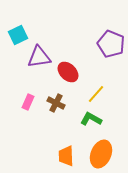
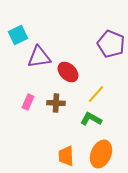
brown cross: rotated 24 degrees counterclockwise
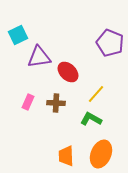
purple pentagon: moved 1 px left, 1 px up
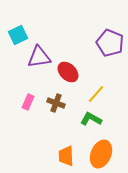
brown cross: rotated 18 degrees clockwise
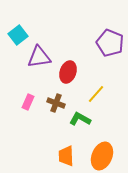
cyan square: rotated 12 degrees counterclockwise
red ellipse: rotated 65 degrees clockwise
green L-shape: moved 11 px left
orange ellipse: moved 1 px right, 2 px down
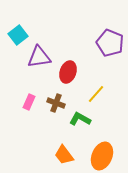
pink rectangle: moved 1 px right
orange trapezoid: moved 2 px left, 1 px up; rotated 35 degrees counterclockwise
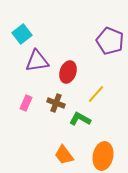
cyan square: moved 4 px right, 1 px up
purple pentagon: moved 2 px up
purple triangle: moved 2 px left, 4 px down
pink rectangle: moved 3 px left, 1 px down
orange ellipse: moved 1 px right; rotated 12 degrees counterclockwise
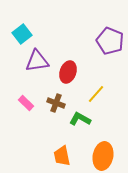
pink rectangle: rotated 70 degrees counterclockwise
orange trapezoid: moved 2 px left, 1 px down; rotated 25 degrees clockwise
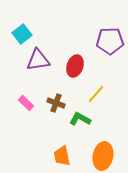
purple pentagon: rotated 24 degrees counterclockwise
purple triangle: moved 1 px right, 1 px up
red ellipse: moved 7 px right, 6 px up
